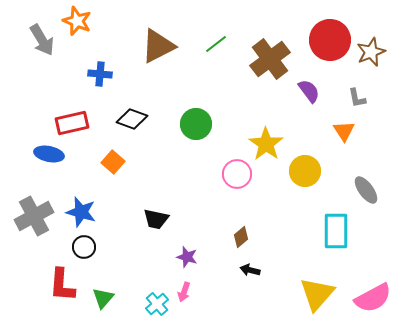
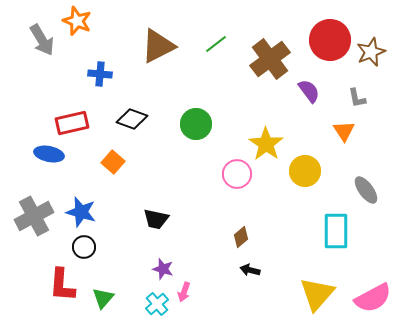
purple star: moved 24 px left, 12 px down
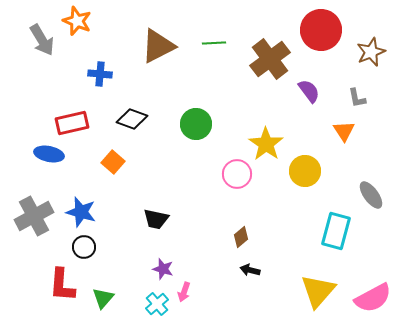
red circle: moved 9 px left, 10 px up
green line: moved 2 px left, 1 px up; rotated 35 degrees clockwise
gray ellipse: moved 5 px right, 5 px down
cyan rectangle: rotated 15 degrees clockwise
yellow triangle: moved 1 px right, 3 px up
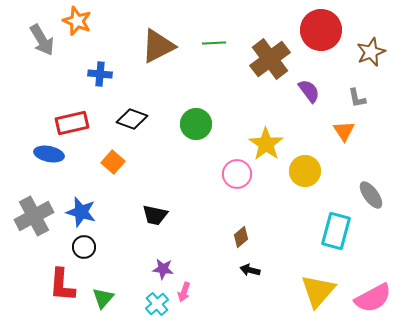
black trapezoid: moved 1 px left, 4 px up
purple star: rotated 10 degrees counterclockwise
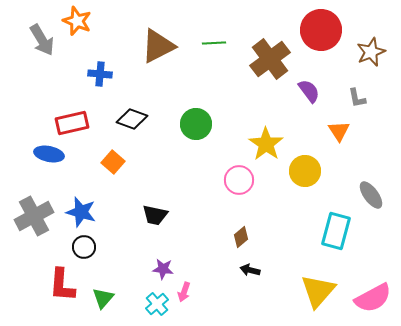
orange triangle: moved 5 px left
pink circle: moved 2 px right, 6 px down
